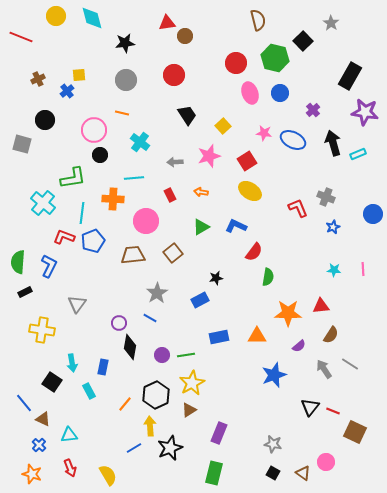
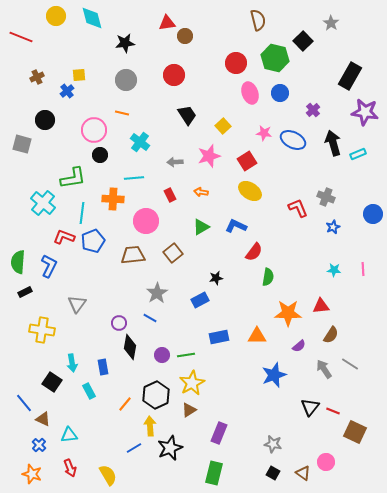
brown cross at (38, 79): moved 1 px left, 2 px up
blue rectangle at (103, 367): rotated 21 degrees counterclockwise
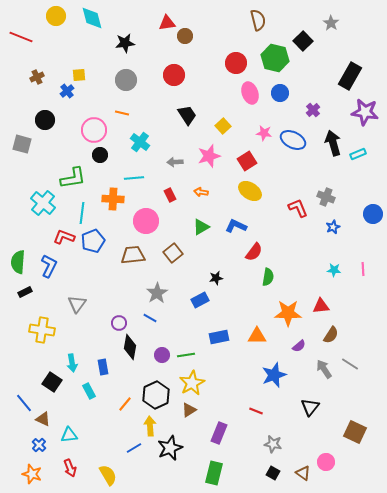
red line at (333, 411): moved 77 px left
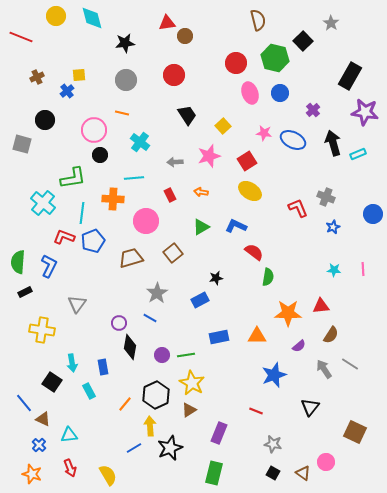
red semicircle at (254, 252): rotated 90 degrees counterclockwise
brown trapezoid at (133, 255): moved 2 px left, 3 px down; rotated 10 degrees counterclockwise
yellow star at (192, 383): rotated 15 degrees counterclockwise
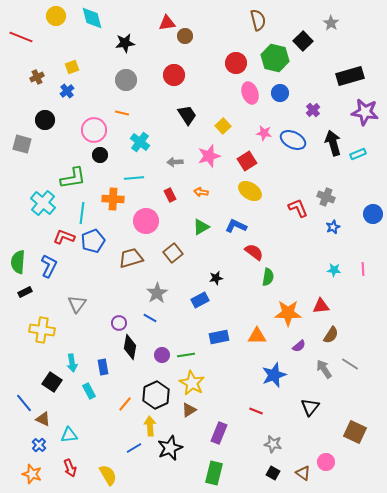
yellow square at (79, 75): moved 7 px left, 8 px up; rotated 16 degrees counterclockwise
black rectangle at (350, 76): rotated 44 degrees clockwise
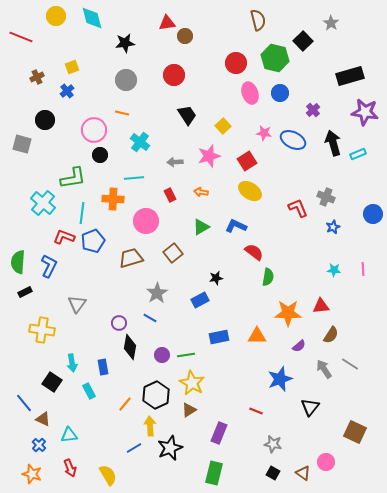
blue star at (274, 375): moved 6 px right, 4 px down
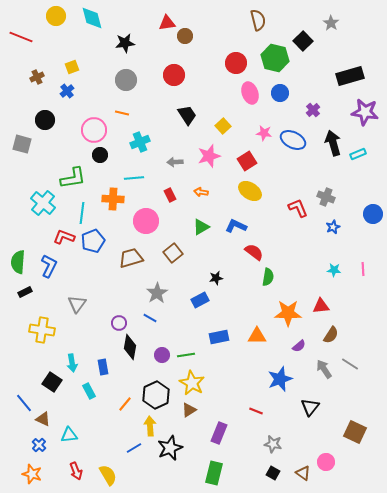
cyan cross at (140, 142): rotated 30 degrees clockwise
red arrow at (70, 468): moved 6 px right, 3 px down
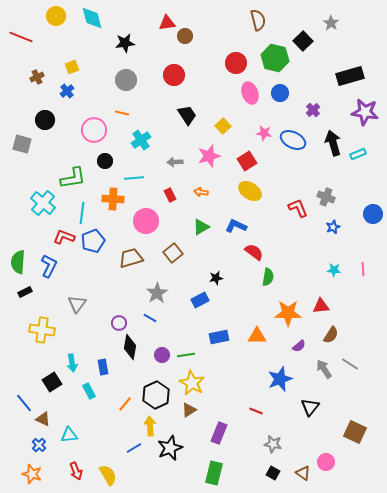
cyan cross at (140, 142): moved 1 px right, 2 px up; rotated 12 degrees counterclockwise
black circle at (100, 155): moved 5 px right, 6 px down
black square at (52, 382): rotated 24 degrees clockwise
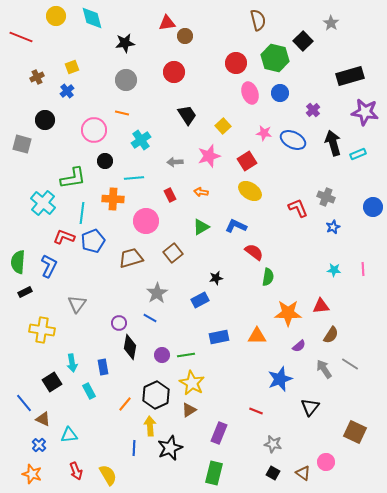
red circle at (174, 75): moved 3 px up
blue circle at (373, 214): moved 7 px up
blue line at (134, 448): rotated 56 degrees counterclockwise
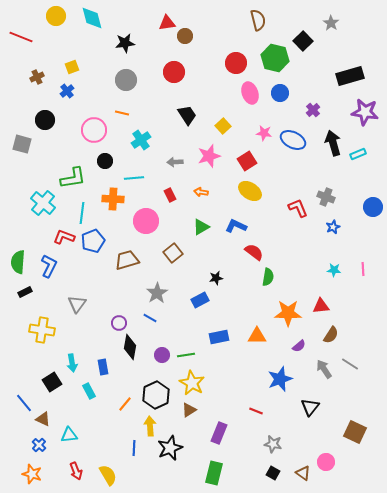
brown trapezoid at (131, 258): moved 4 px left, 2 px down
